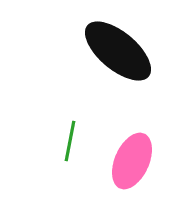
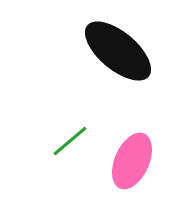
green line: rotated 39 degrees clockwise
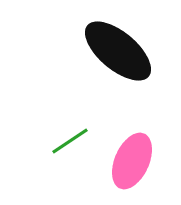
green line: rotated 6 degrees clockwise
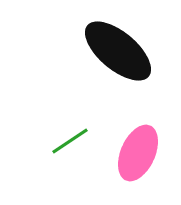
pink ellipse: moved 6 px right, 8 px up
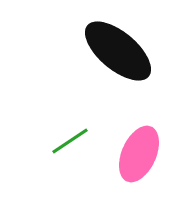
pink ellipse: moved 1 px right, 1 px down
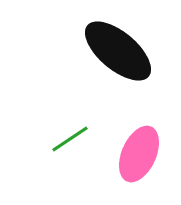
green line: moved 2 px up
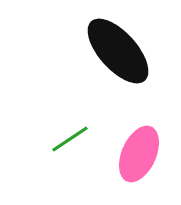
black ellipse: rotated 8 degrees clockwise
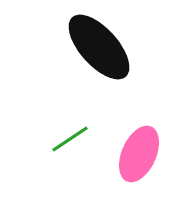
black ellipse: moved 19 px left, 4 px up
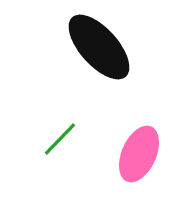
green line: moved 10 px left; rotated 12 degrees counterclockwise
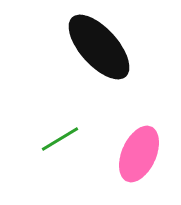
green line: rotated 15 degrees clockwise
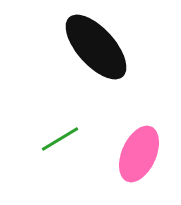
black ellipse: moved 3 px left
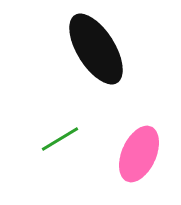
black ellipse: moved 2 px down; rotated 10 degrees clockwise
